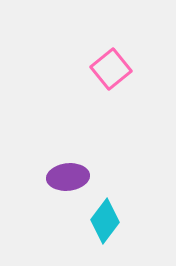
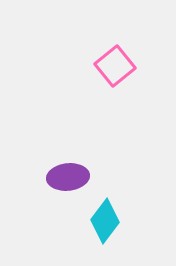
pink square: moved 4 px right, 3 px up
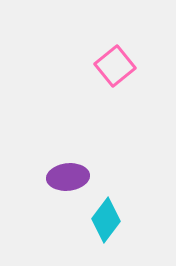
cyan diamond: moved 1 px right, 1 px up
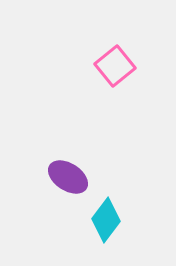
purple ellipse: rotated 39 degrees clockwise
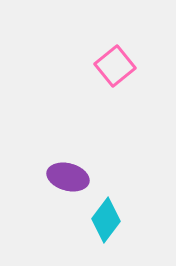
purple ellipse: rotated 18 degrees counterclockwise
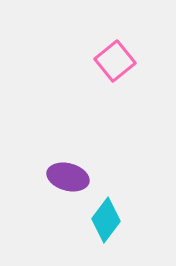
pink square: moved 5 px up
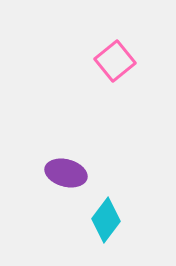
purple ellipse: moved 2 px left, 4 px up
